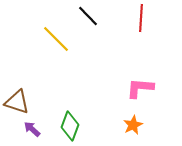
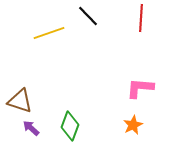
yellow line: moved 7 px left, 6 px up; rotated 64 degrees counterclockwise
brown triangle: moved 3 px right, 1 px up
purple arrow: moved 1 px left, 1 px up
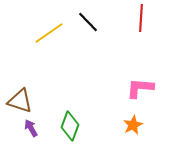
black line: moved 6 px down
yellow line: rotated 16 degrees counterclockwise
purple arrow: rotated 18 degrees clockwise
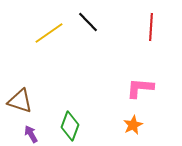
red line: moved 10 px right, 9 px down
purple arrow: moved 6 px down
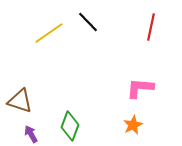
red line: rotated 8 degrees clockwise
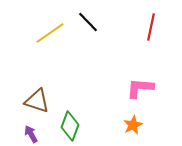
yellow line: moved 1 px right
brown triangle: moved 17 px right
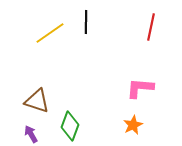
black line: moved 2 px left; rotated 45 degrees clockwise
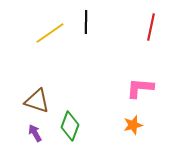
orange star: rotated 12 degrees clockwise
purple arrow: moved 4 px right, 1 px up
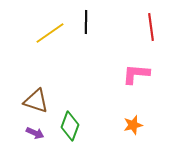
red line: rotated 20 degrees counterclockwise
pink L-shape: moved 4 px left, 14 px up
brown triangle: moved 1 px left
purple arrow: rotated 144 degrees clockwise
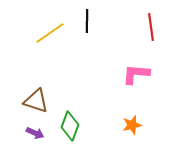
black line: moved 1 px right, 1 px up
orange star: moved 1 px left
